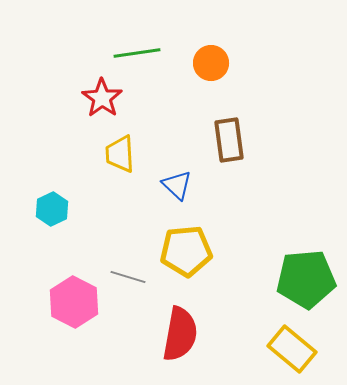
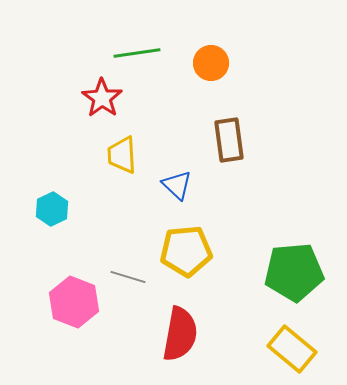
yellow trapezoid: moved 2 px right, 1 px down
green pentagon: moved 12 px left, 7 px up
pink hexagon: rotated 6 degrees counterclockwise
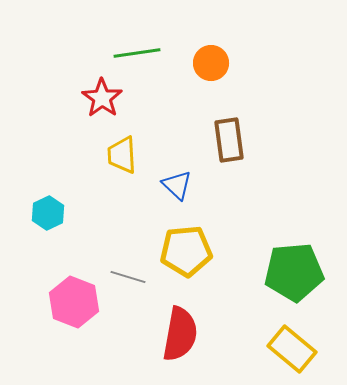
cyan hexagon: moved 4 px left, 4 px down
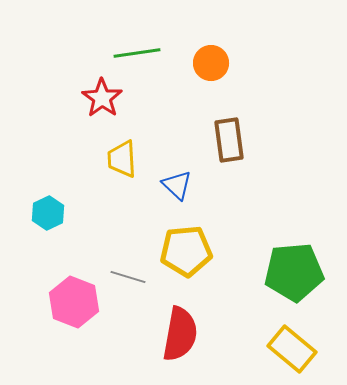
yellow trapezoid: moved 4 px down
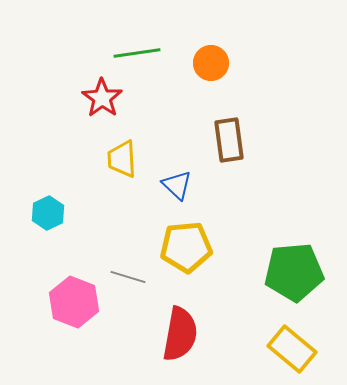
yellow pentagon: moved 4 px up
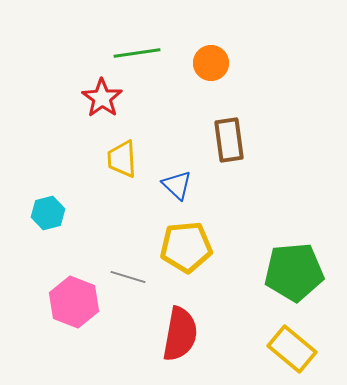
cyan hexagon: rotated 12 degrees clockwise
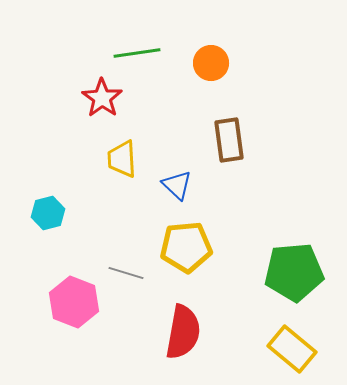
gray line: moved 2 px left, 4 px up
red semicircle: moved 3 px right, 2 px up
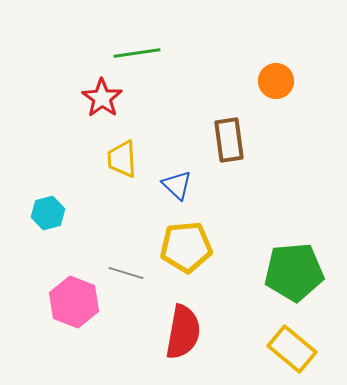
orange circle: moved 65 px right, 18 px down
